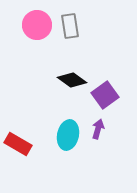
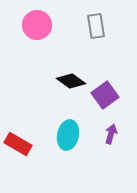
gray rectangle: moved 26 px right
black diamond: moved 1 px left, 1 px down
purple arrow: moved 13 px right, 5 px down
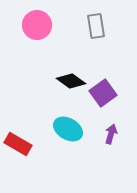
purple square: moved 2 px left, 2 px up
cyan ellipse: moved 6 px up; rotated 72 degrees counterclockwise
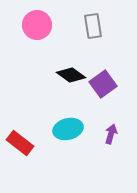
gray rectangle: moved 3 px left
black diamond: moved 6 px up
purple square: moved 9 px up
cyan ellipse: rotated 44 degrees counterclockwise
red rectangle: moved 2 px right, 1 px up; rotated 8 degrees clockwise
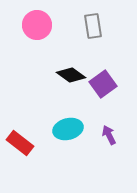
purple arrow: moved 2 px left, 1 px down; rotated 42 degrees counterclockwise
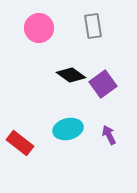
pink circle: moved 2 px right, 3 px down
